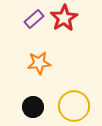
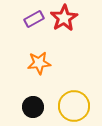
purple rectangle: rotated 12 degrees clockwise
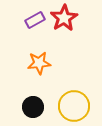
purple rectangle: moved 1 px right, 1 px down
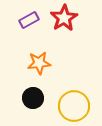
purple rectangle: moved 6 px left
black circle: moved 9 px up
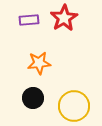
purple rectangle: rotated 24 degrees clockwise
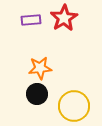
purple rectangle: moved 2 px right
orange star: moved 1 px right, 5 px down
black circle: moved 4 px right, 4 px up
